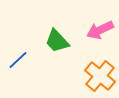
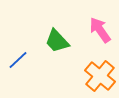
pink arrow: rotated 80 degrees clockwise
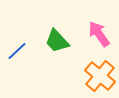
pink arrow: moved 1 px left, 4 px down
blue line: moved 1 px left, 9 px up
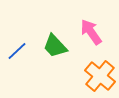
pink arrow: moved 8 px left, 2 px up
green trapezoid: moved 2 px left, 5 px down
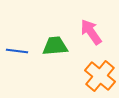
green trapezoid: rotated 128 degrees clockwise
blue line: rotated 50 degrees clockwise
